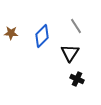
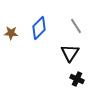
blue diamond: moved 3 px left, 8 px up
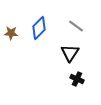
gray line: rotated 21 degrees counterclockwise
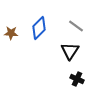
black triangle: moved 2 px up
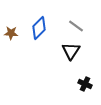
black triangle: moved 1 px right
black cross: moved 8 px right, 5 px down
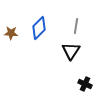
gray line: rotated 63 degrees clockwise
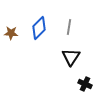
gray line: moved 7 px left, 1 px down
black triangle: moved 6 px down
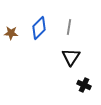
black cross: moved 1 px left, 1 px down
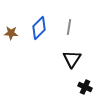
black triangle: moved 1 px right, 2 px down
black cross: moved 1 px right, 2 px down
